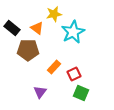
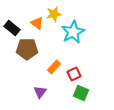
orange triangle: moved 5 px up
brown pentagon: moved 1 px left, 1 px up
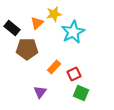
orange triangle: rotated 40 degrees clockwise
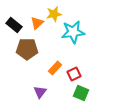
black rectangle: moved 2 px right, 3 px up
cyan star: rotated 20 degrees clockwise
orange rectangle: moved 1 px right, 1 px down
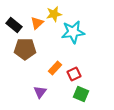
brown pentagon: moved 2 px left
green square: moved 1 px down
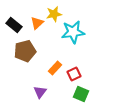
brown pentagon: moved 2 px down; rotated 15 degrees counterclockwise
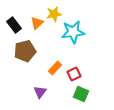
black rectangle: rotated 14 degrees clockwise
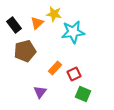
yellow star: rotated 21 degrees clockwise
green square: moved 2 px right
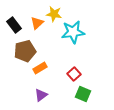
orange rectangle: moved 15 px left; rotated 16 degrees clockwise
red square: rotated 16 degrees counterclockwise
purple triangle: moved 1 px right, 3 px down; rotated 16 degrees clockwise
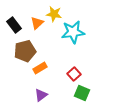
green square: moved 1 px left, 1 px up
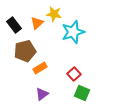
cyan star: rotated 10 degrees counterclockwise
purple triangle: moved 1 px right, 1 px up
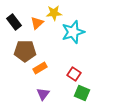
yellow star: moved 1 px up; rotated 14 degrees counterclockwise
black rectangle: moved 3 px up
brown pentagon: rotated 15 degrees clockwise
red square: rotated 16 degrees counterclockwise
purple triangle: moved 1 px right; rotated 16 degrees counterclockwise
